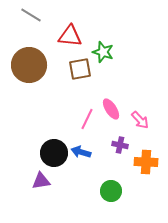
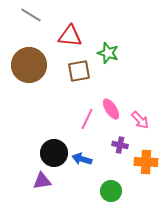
green star: moved 5 px right, 1 px down
brown square: moved 1 px left, 2 px down
blue arrow: moved 1 px right, 7 px down
purple triangle: moved 1 px right
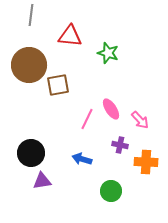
gray line: rotated 65 degrees clockwise
brown square: moved 21 px left, 14 px down
black circle: moved 23 px left
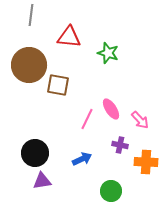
red triangle: moved 1 px left, 1 px down
brown square: rotated 20 degrees clockwise
black circle: moved 4 px right
blue arrow: rotated 138 degrees clockwise
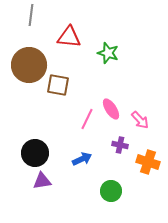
orange cross: moved 2 px right; rotated 15 degrees clockwise
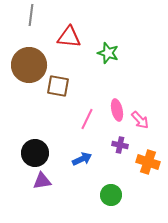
brown square: moved 1 px down
pink ellipse: moved 6 px right, 1 px down; rotated 20 degrees clockwise
green circle: moved 4 px down
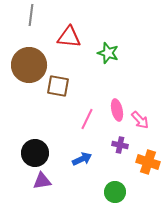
green circle: moved 4 px right, 3 px up
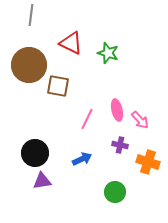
red triangle: moved 2 px right, 6 px down; rotated 20 degrees clockwise
